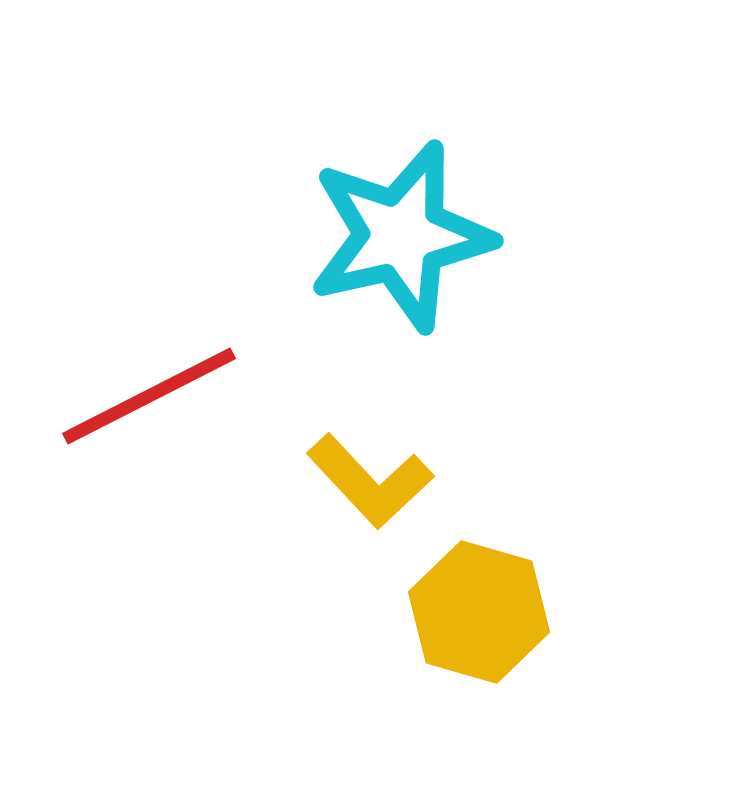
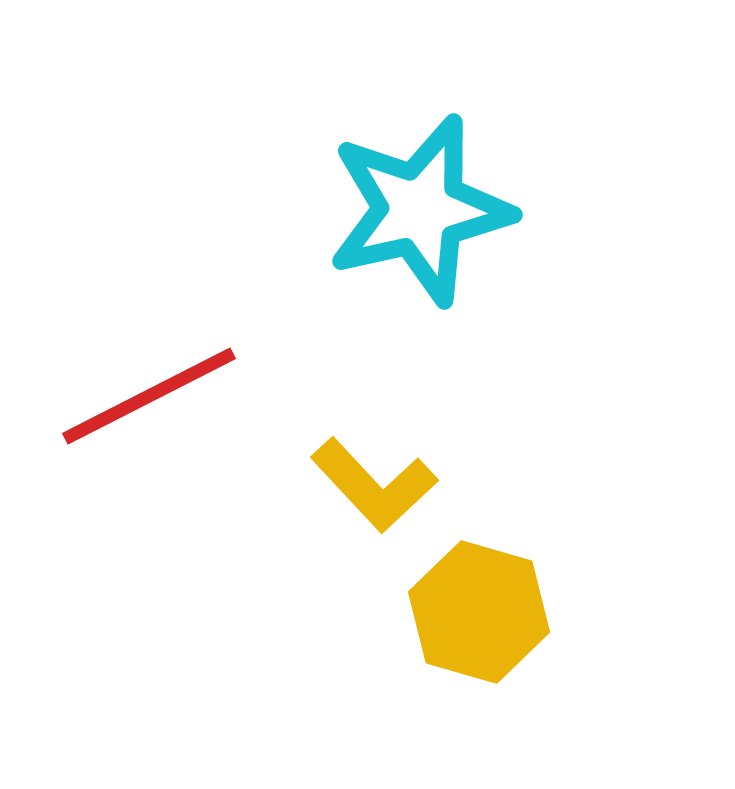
cyan star: moved 19 px right, 26 px up
yellow L-shape: moved 4 px right, 4 px down
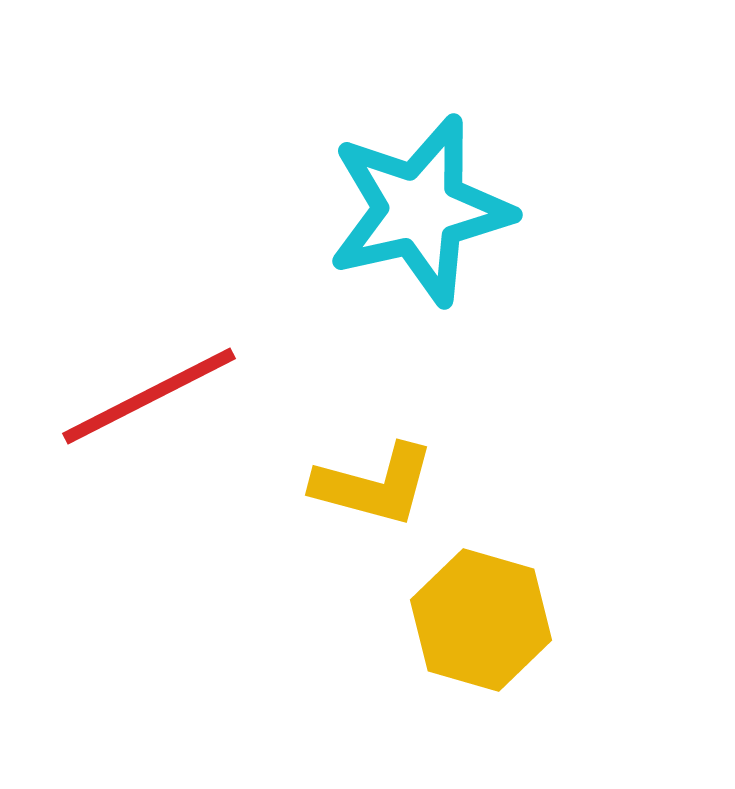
yellow L-shape: rotated 32 degrees counterclockwise
yellow hexagon: moved 2 px right, 8 px down
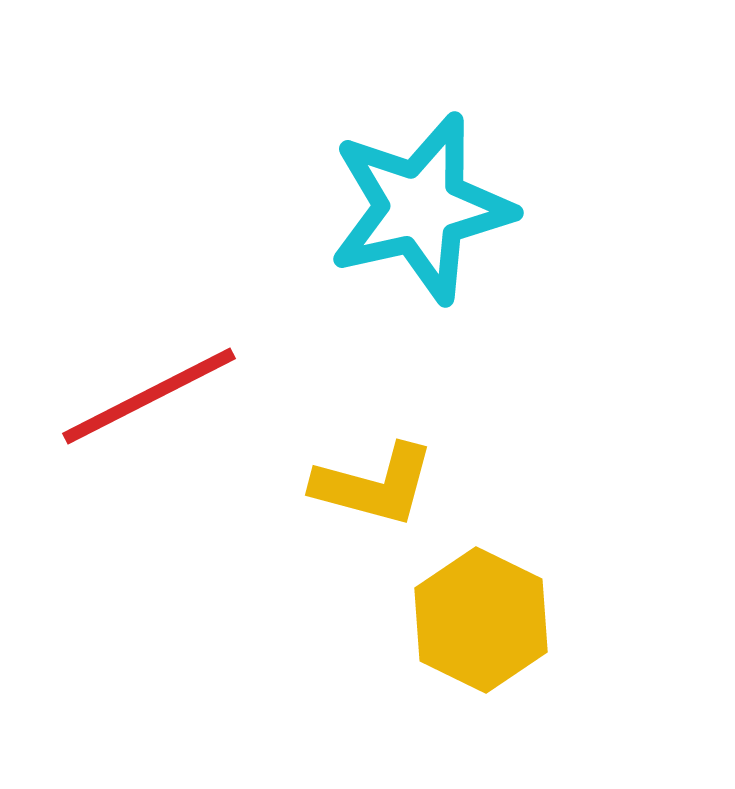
cyan star: moved 1 px right, 2 px up
yellow hexagon: rotated 10 degrees clockwise
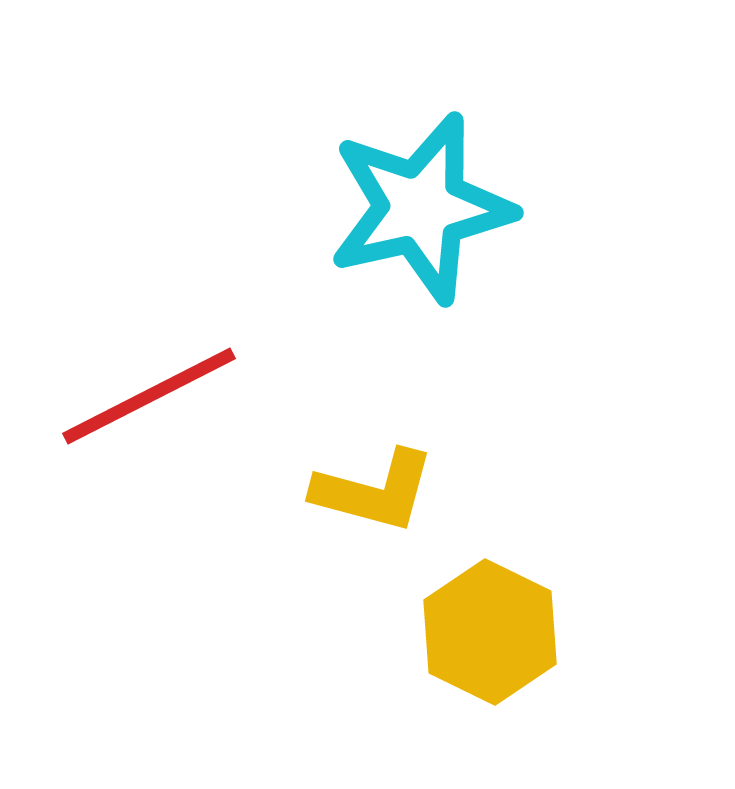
yellow L-shape: moved 6 px down
yellow hexagon: moved 9 px right, 12 px down
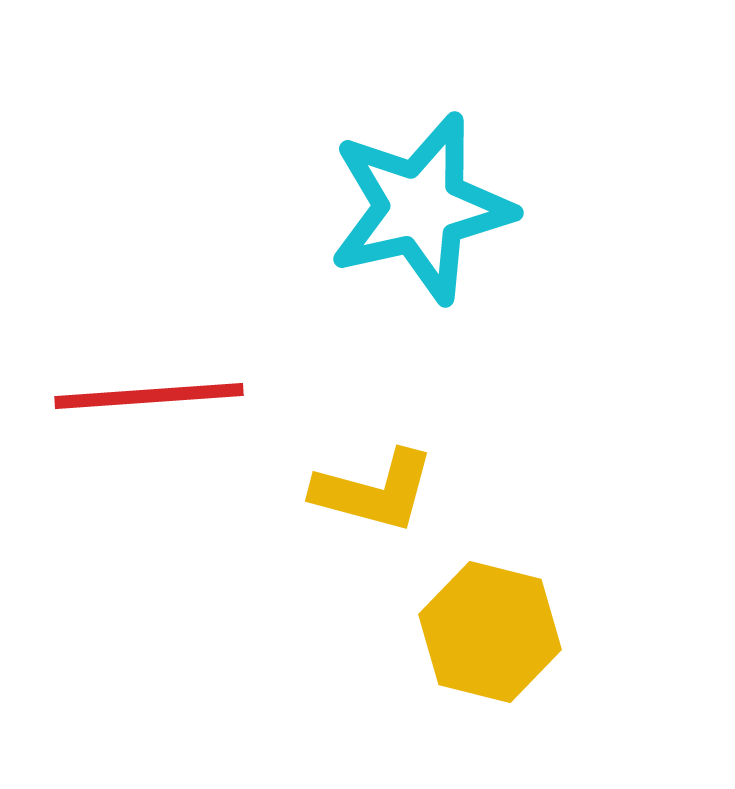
red line: rotated 23 degrees clockwise
yellow hexagon: rotated 12 degrees counterclockwise
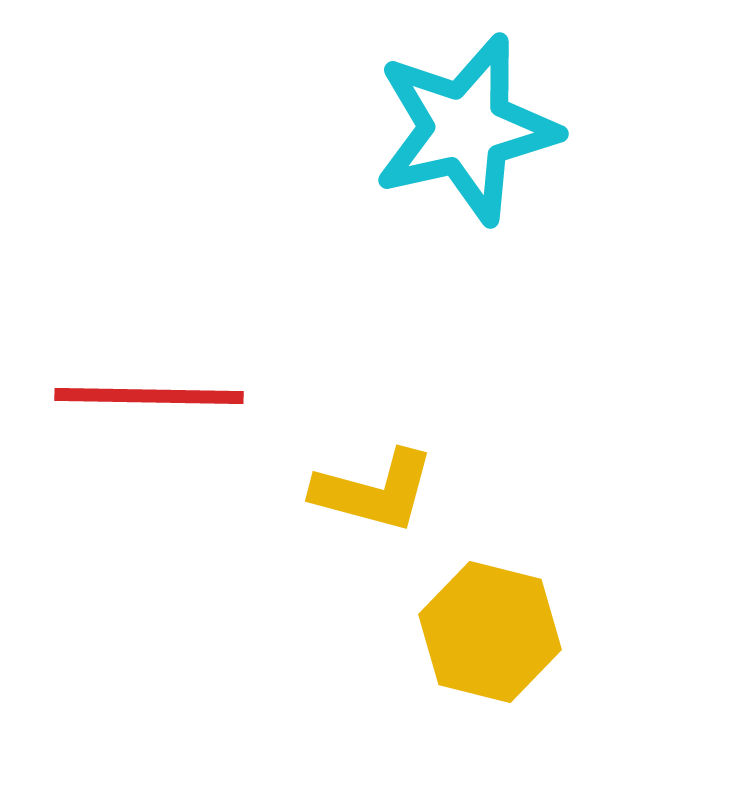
cyan star: moved 45 px right, 79 px up
red line: rotated 5 degrees clockwise
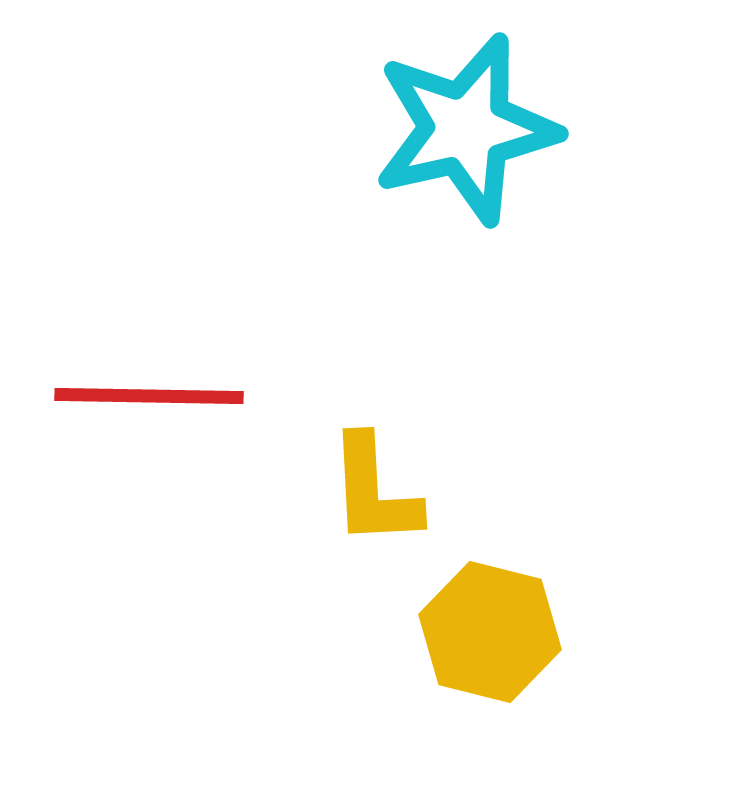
yellow L-shape: rotated 72 degrees clockwise
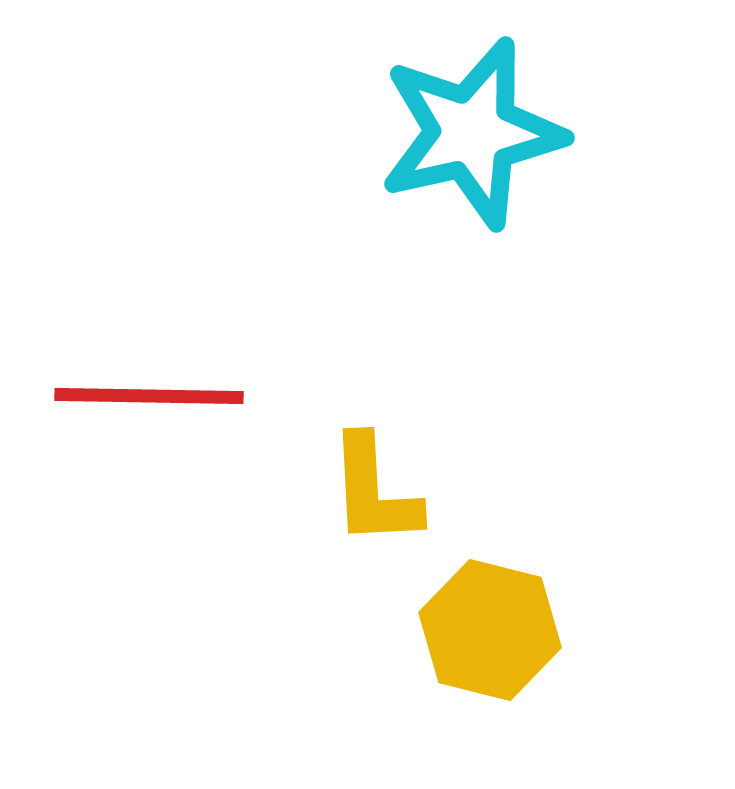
cyan star: moved 6 px right, 4 px down
yellow hexagon: moved 2 px up
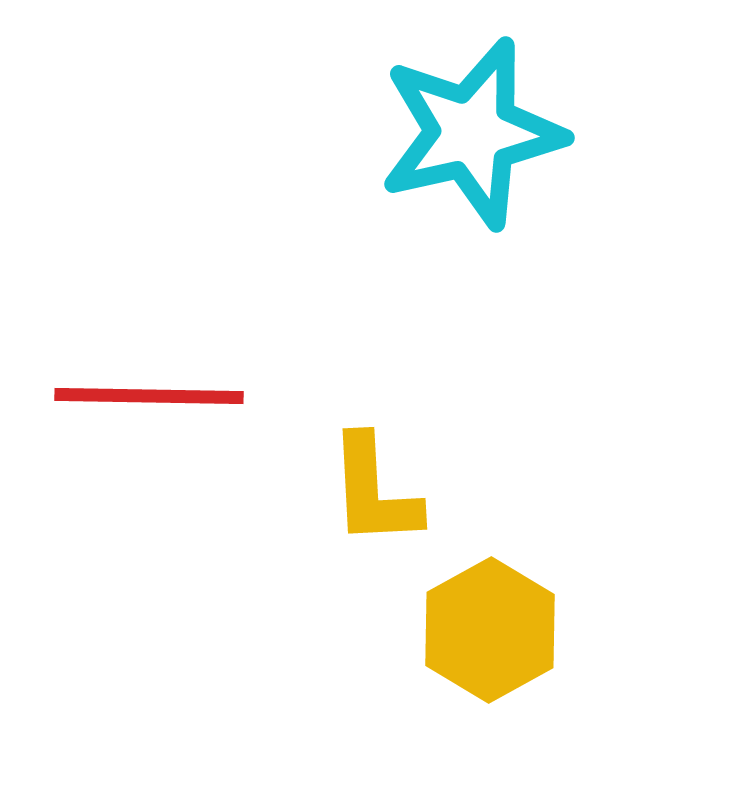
yellow hexagon: rotated 17 degrees clockwise
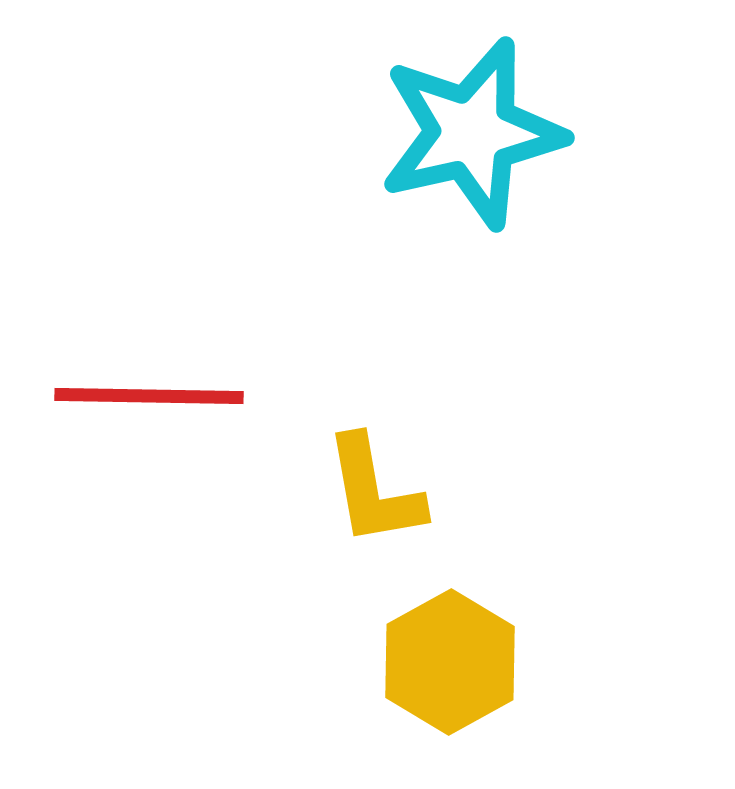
yellow L-shape: rotated 7 degrees counterclockwise
yellow hexagon: moved 40 px left, 32 px down
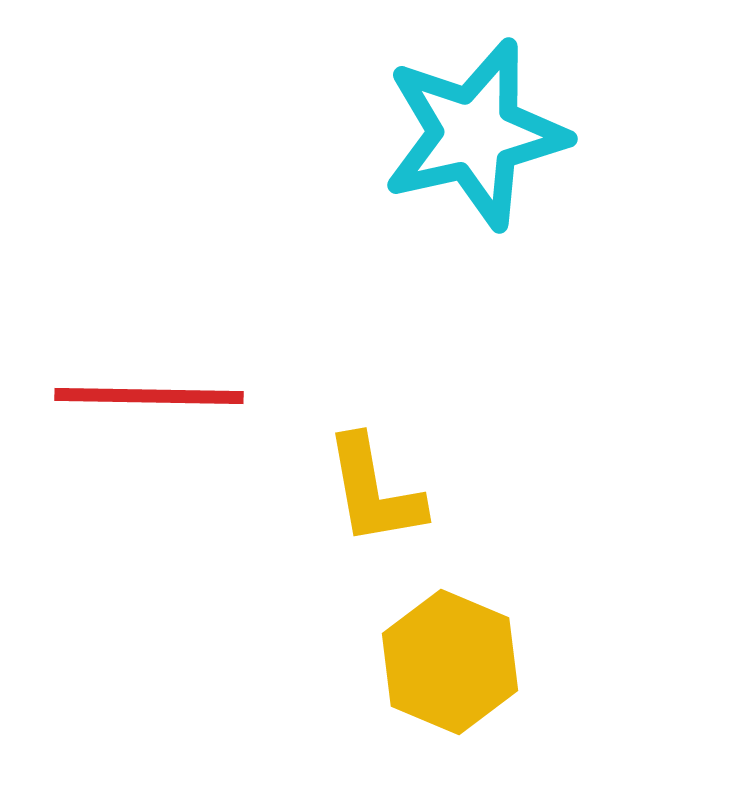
cyan star: moved 3 px right, 1 px down
yellow hexagon: rotated 8 degrees counterclockwise
